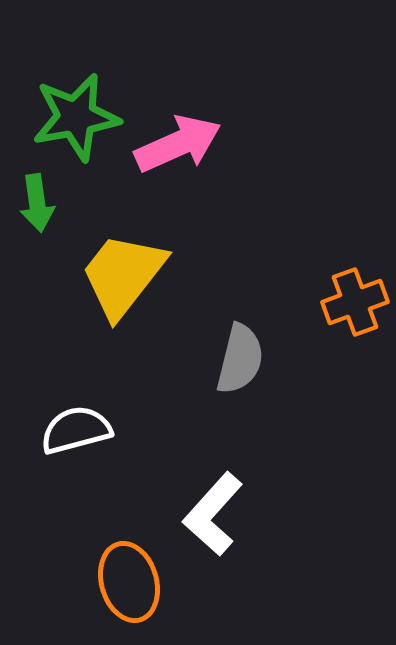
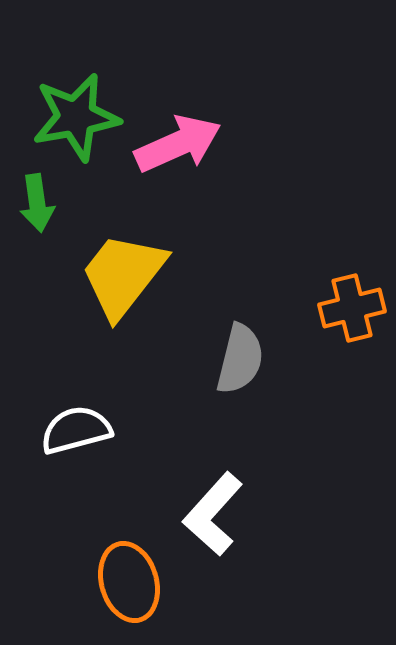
orange cross: moved 3 px left, 6 px down; rotated 6 degrees clockwise
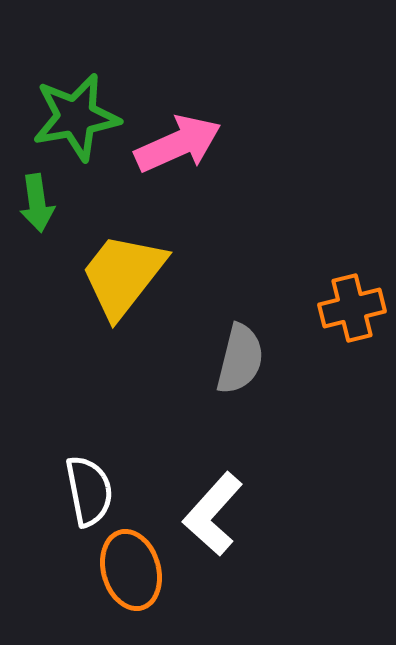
white semicircle: moved 13 px right, 61 px down; rotated 94 degrees clockwise
orange ellipse: moved 2 px right, 12 px up
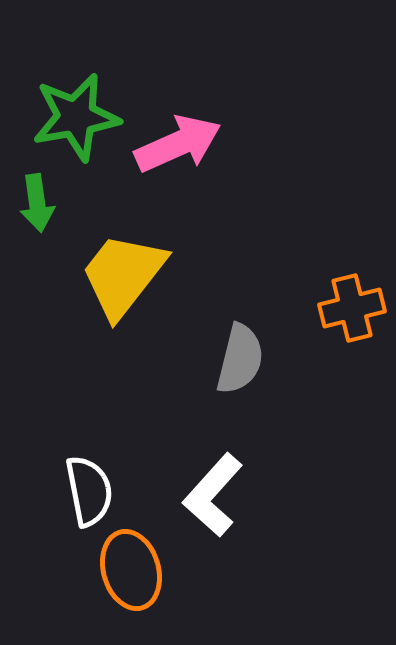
white L-shape: moved 19 px up
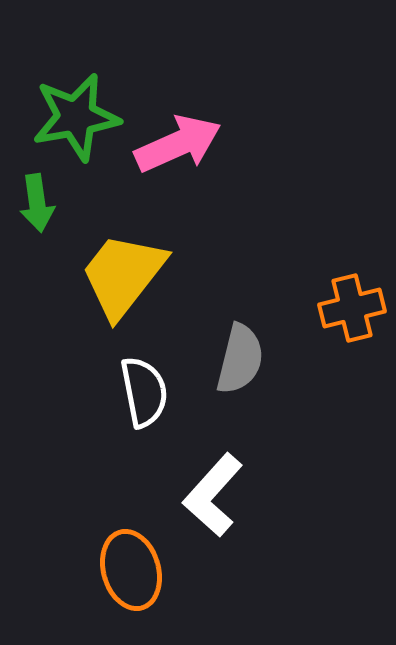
white semicircle: moved 55 px right, 99 px up
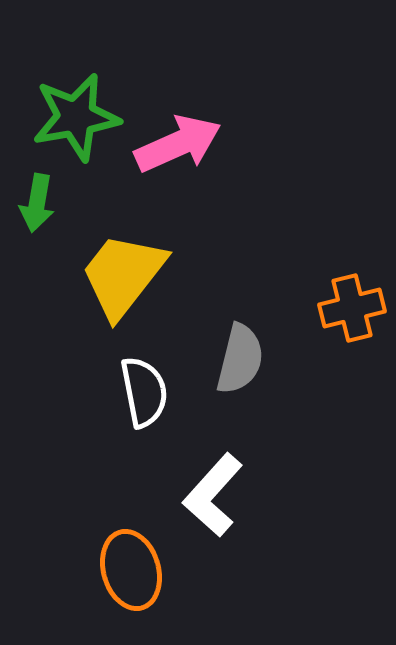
green arrow: rotated 18 degrees clockwise
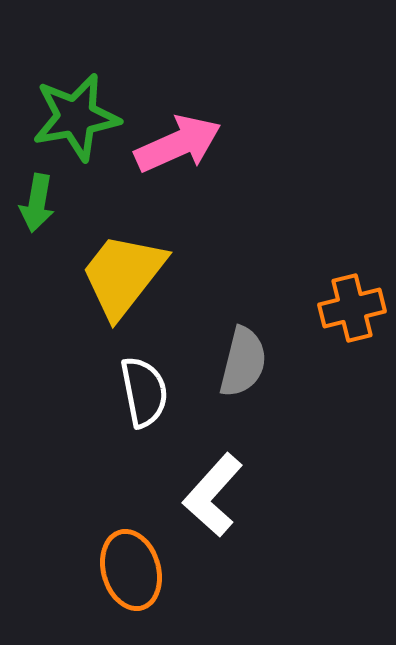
gray semicircle: moved 3 px right, 3 px down
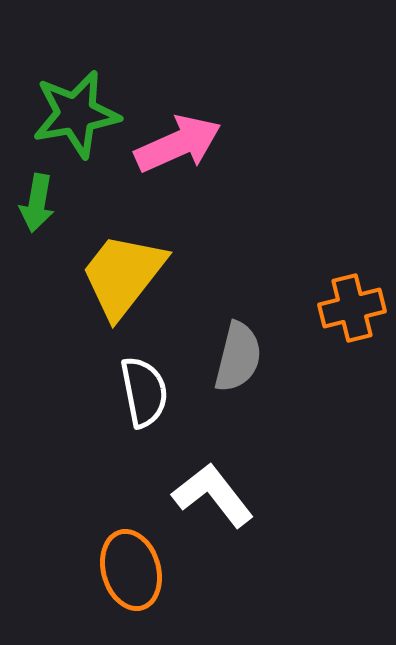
green star: moved 3 px up
gray semicircle: moved 5 px left, 5 px up
white L-shape: rotated 100 degrees clockwise
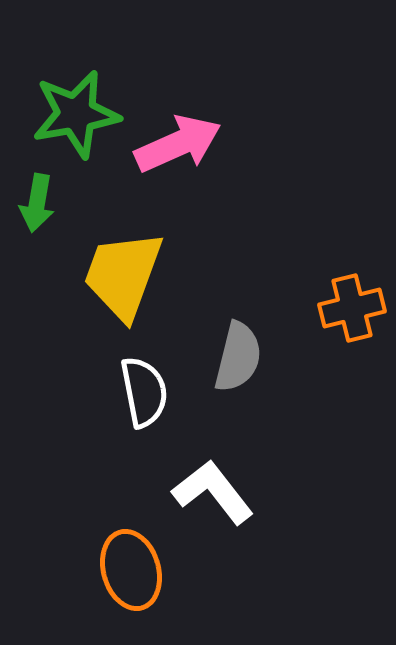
yellow trapezoid: rotated 18 degrees counterclockwise
white L-shape: moved 3 px up
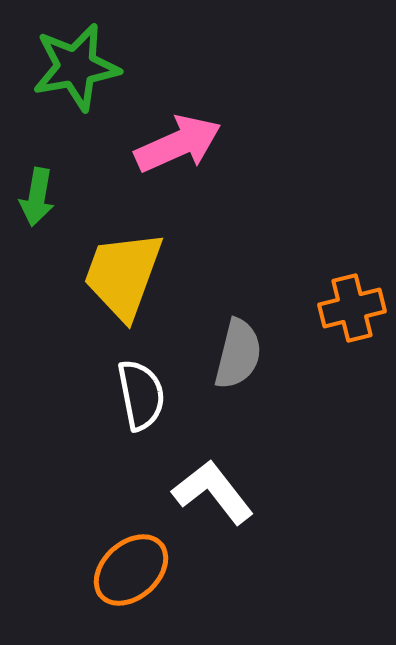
green star: moved 47 px up
green arrow: moved 6 px up
gray semicircle: moved 3 px up
white semicircle: moved 3 px left, 3 px down
orange ellipse: rotated 64 degrees clockwise
